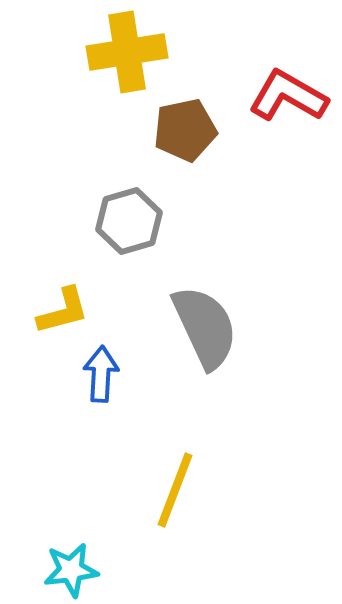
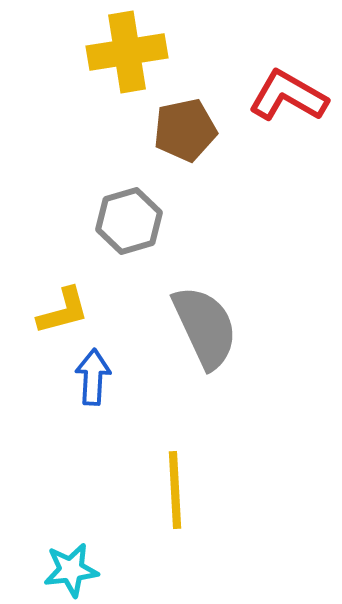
blue arrow: moved 8 px left, 3 px down
yellow line: rotated 24 degrees counterclockwise
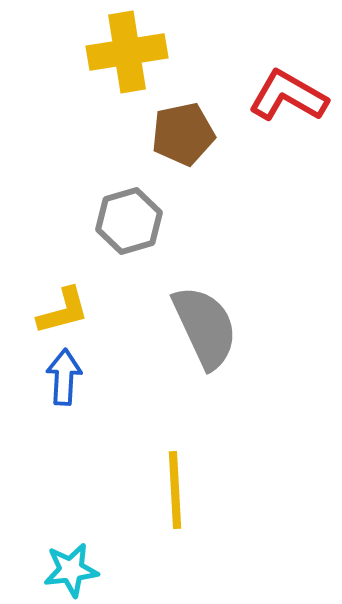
brown pentagon: moved 2 px left, 4 px down
blue arrow: moved 29 px left
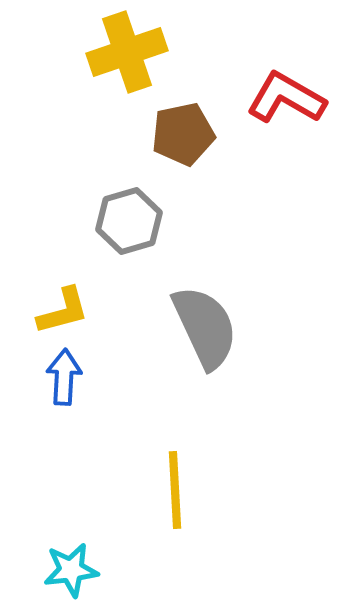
yellow cross: rotated 10 degrees counterclockwise
red L-shape: moved 2 px left, 2 px down
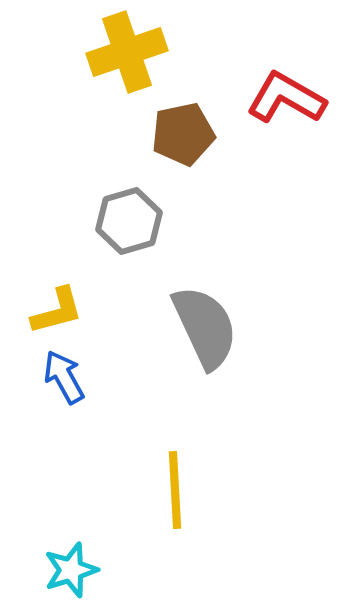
yellow L-shape: moved 6 px left
blue arrow: rotated 32 degrees counterclockwise
cyan star: rotated 10 degrees counterclockwise
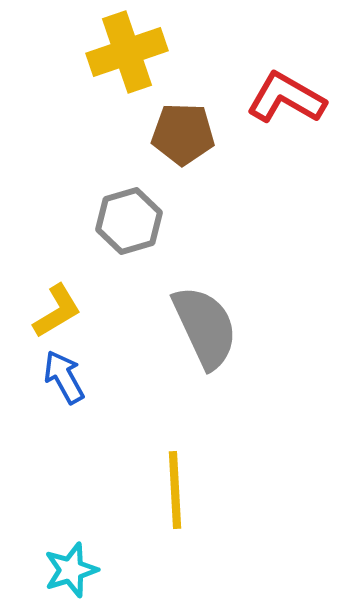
brown pentagon: rotated 14 degrees clockwise
yellow L-shape: rotated 16 degrees counterclockwise
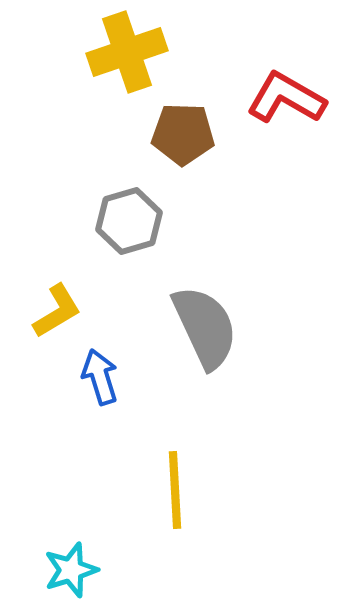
blue arrow: moved 36 px right; rotated 12 degrees clockwise
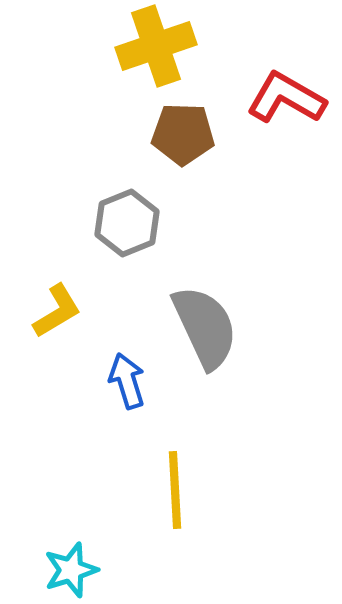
yellow cross: moved 29 px right, 6 px up
gray hexagon: moved 2 px left, 2 px down; rotated 6 degrees counterclockwise
blue arrow: moved 27 px right, 4 px down
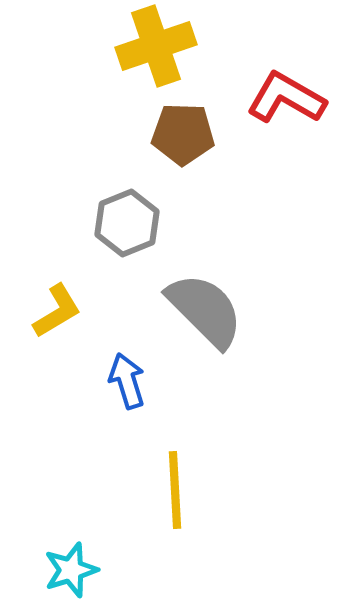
gray semicircle: moved 17 px up; rotated 20 degrees counterclockwise
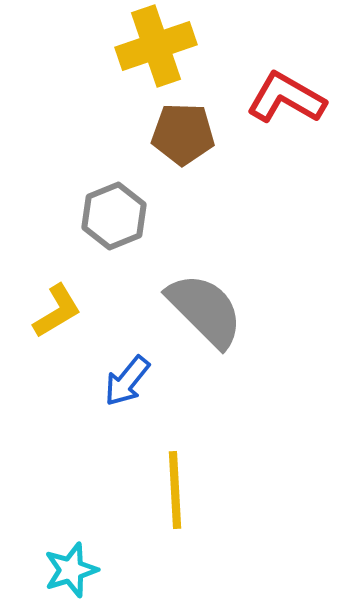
gray hexagon: moved 13 px left, 7 px up
blue arrow: rotated 124 degrees counterclockwise
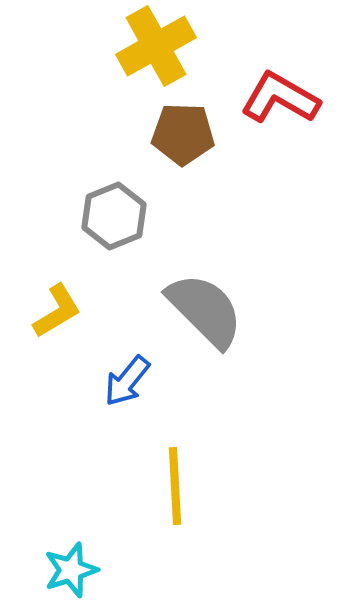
yellow cross: rotated 10 degrees counterclockwise
red L-shape: moved 6 px left
yellow line: moved 4 px up
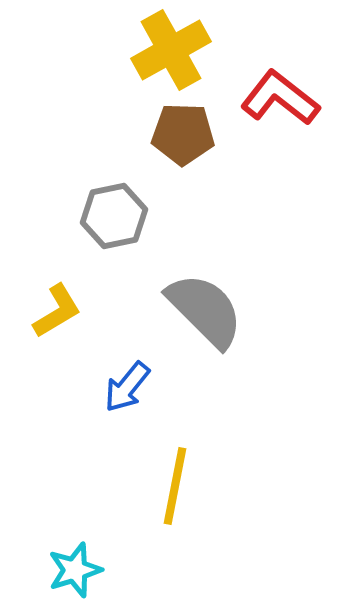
yellow cross: moved 15 px right, 4 px down
red L-shape: rotated 8 degrees clockwise
gray hexagon: rotated 10 degrees clockwise
blue arrow: moved 6 px down
yellow line: rotated 14 degrees clockwise
cyan star: moved 4 px right
